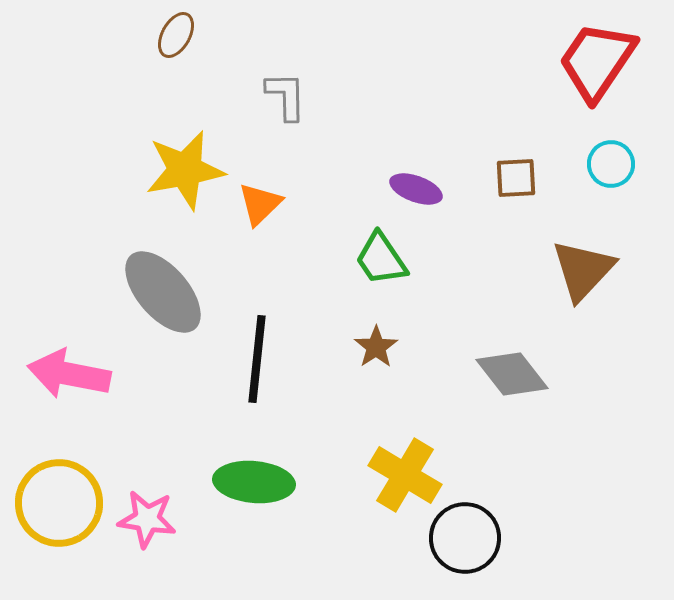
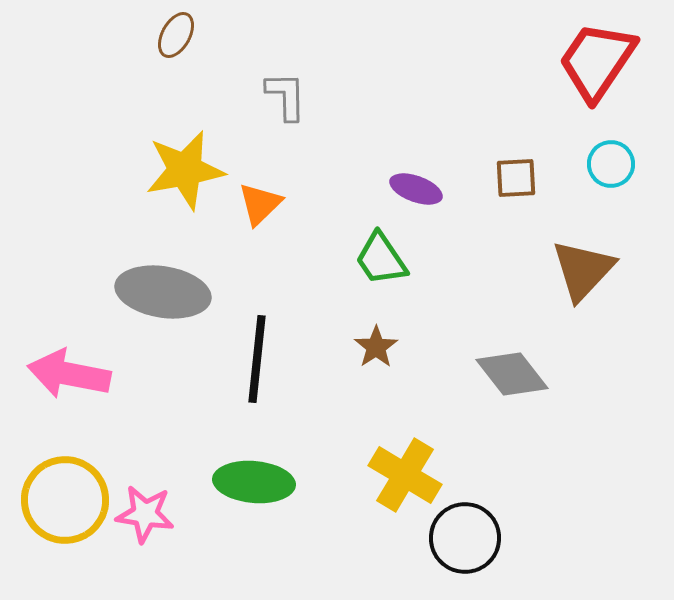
gray ellipse: rotated 40 degrees counterclockwise
yellow circle: moved 6 px right, 3 px up
pink star: moved 2 px left, 5 px up
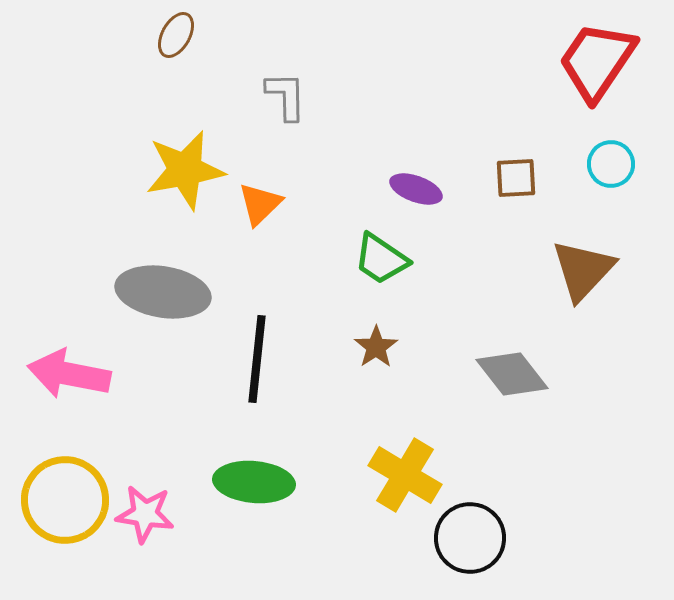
green trapezoid: rotated 22 degrees counterclockwise
black circle: moved 5 px right
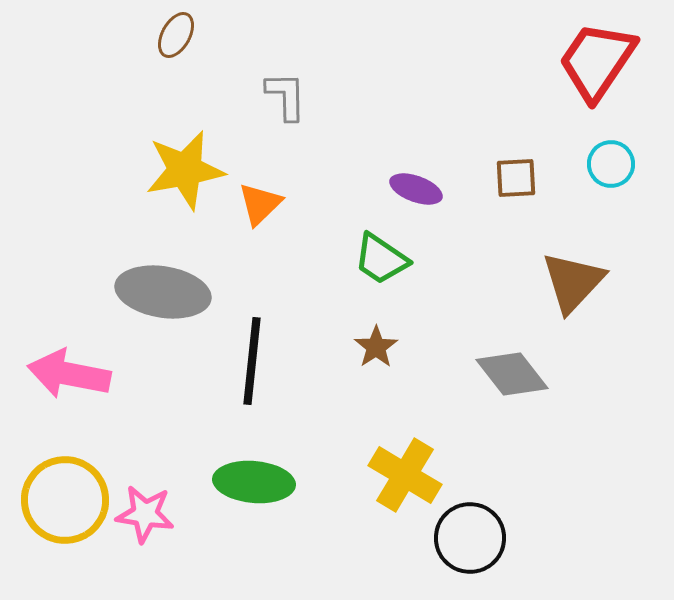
brown triangle: moved 10 px left, 12 px down
black line: moved 5 px left, 2 px down
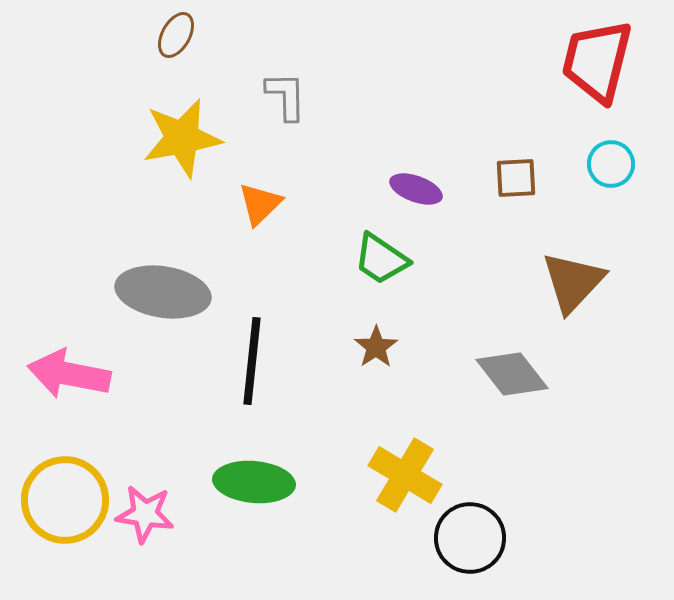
red trapezoid: rotated 20 degrees counterclockwise
yellow star: moved 3 px left, 32 px up
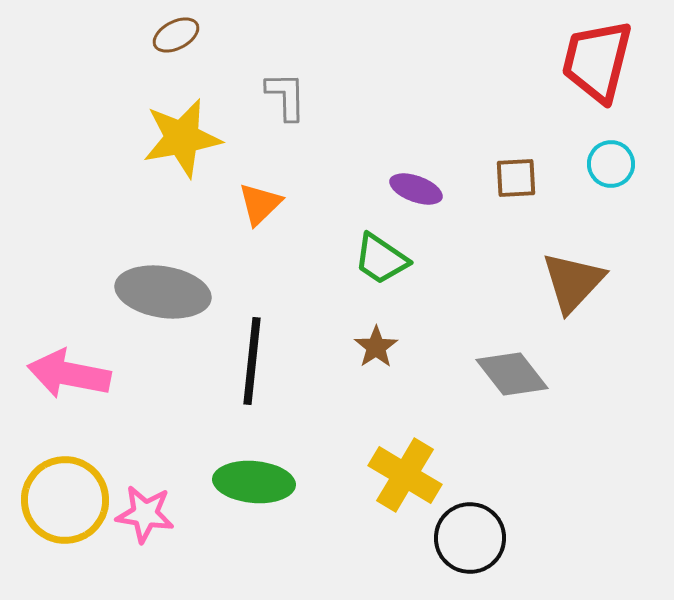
brown ellipse: rotated 33 degrees clockwise
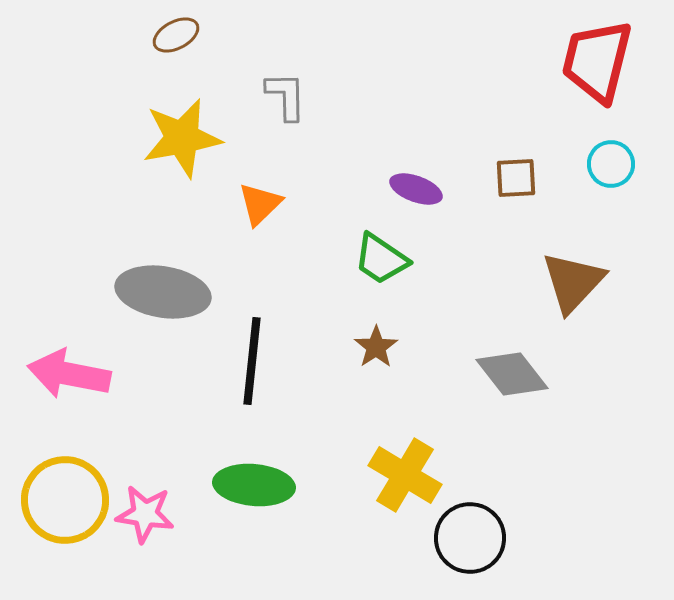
green ellipse: moved 3 px down
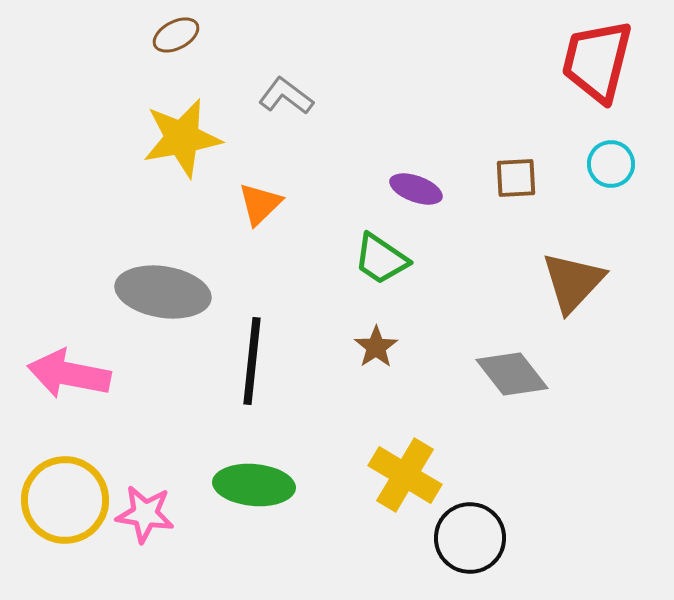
gray L-shape: rotated 52 degrees counterclockwise
